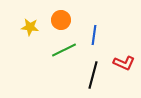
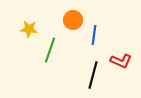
orange circle: moved 12 px right
yellow star: moved 1 px left, 2 px down
green line: moved 14 px left; rotated 45 degrees counterclockwise
red L-shape: moved 3 px left, 2 px up
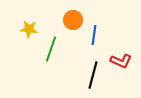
green line: moved 1 px right, 1 px up
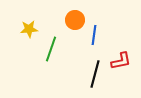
orange circle: moved 2 px right
yellow star: rotated 12 degrees counterclockwise
red L-shape: rotated 35 degrees counterclockwise
black line: moved 2 px right, 1 px up
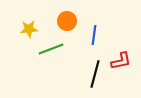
orange circle: moved 8 px left, 1 px down
green line: rotated 50 degrees clockwise
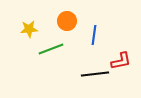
black line: rotated 68 degrees clockwise
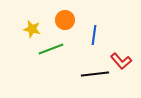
orange circle: moved 2 px left, 1 px up
yellow star: moved 3 px right; rotated 18 degrees clockwise
red L-shape: rotated 60 degrees clockwise
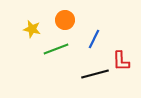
blue line: moved 4 px down; rotated 18 degrees clockwise
green line: moved 5 px right
red L-shape: rotated 40 degrees clockwise
black line: rotated 8 degrees counterclockwise
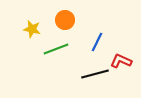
blue line: moved 3 px right, 3 px down
red L-shape: rotated 115 degrees clockwise
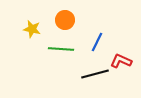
green line: moved 5 px right; rotated 25 degrees clockwise
